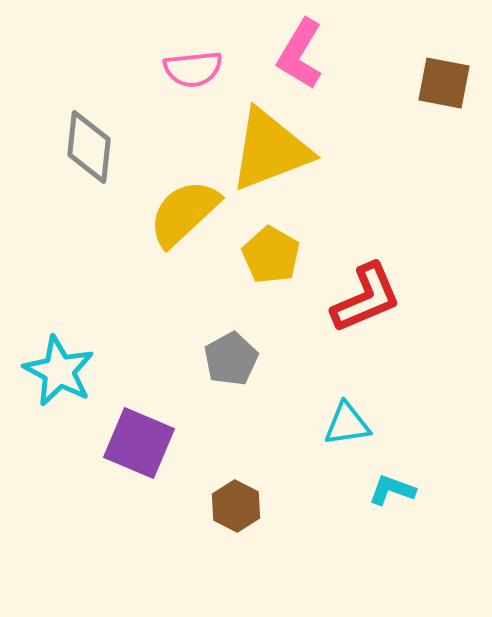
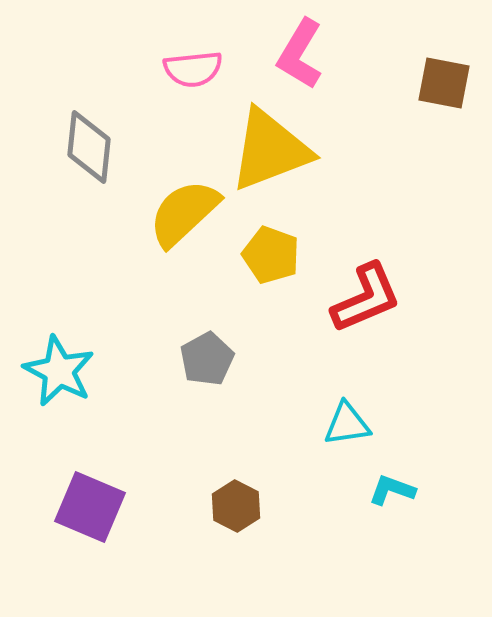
yellow pentagon: rotated 10 degrees counterclockwise
gray pentagon: moved 24 px left
purple square: moved 49 px left, 64 px down
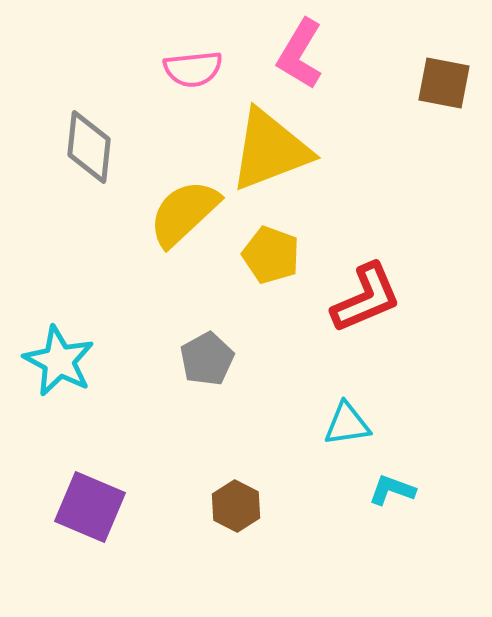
cyan star: moved 10 px up
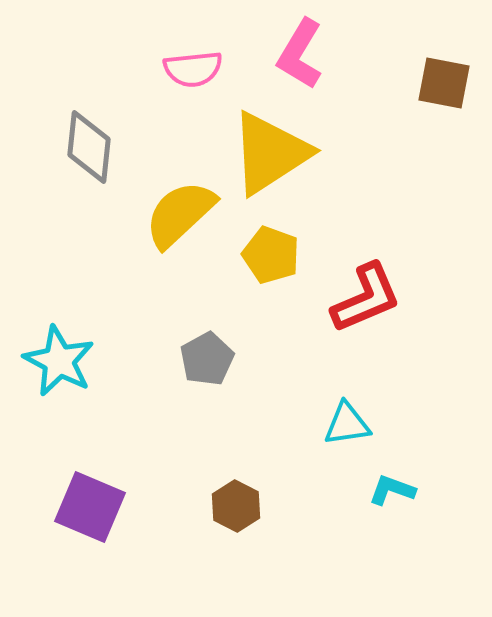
yellow triangle: moved 3 px down; rotated 12 degrees counterclockwise
yellow semicircle: moved 4 px left, 1 px down
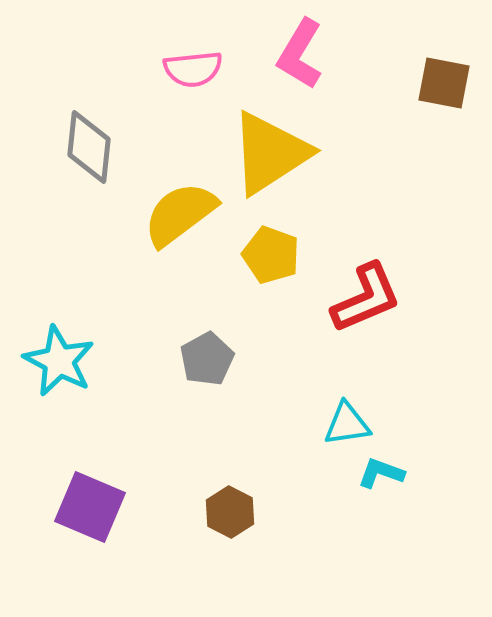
yellow semicircle: rotated 6 degrees clockwise
cyan L-shape: moved 11 px left, 17 px up
brown hexagon: moved 6 px left, 6 px down
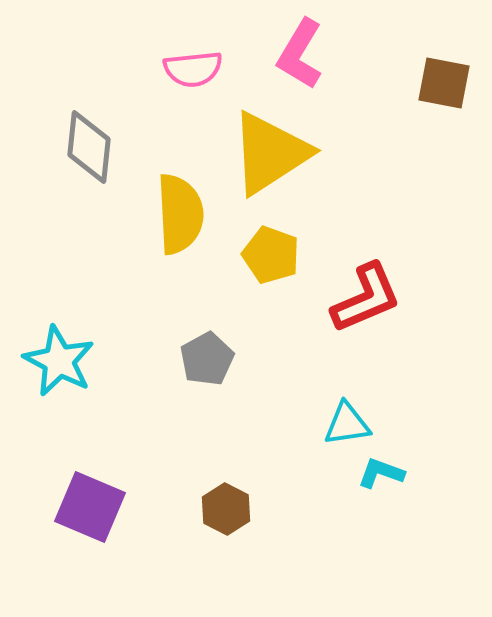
yellow semicircle: rotated 124 degrees clockwise
brown hexagon: moved 4 px left, 3 px up
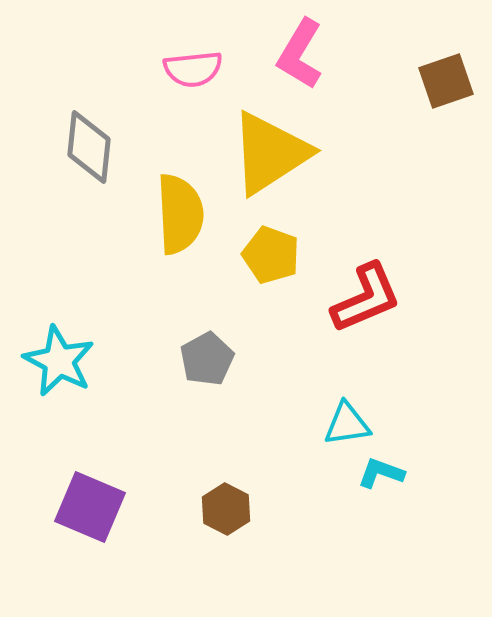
brown square: moved 2 px right, 2 px up; rotated 30 degrees counterclockwise
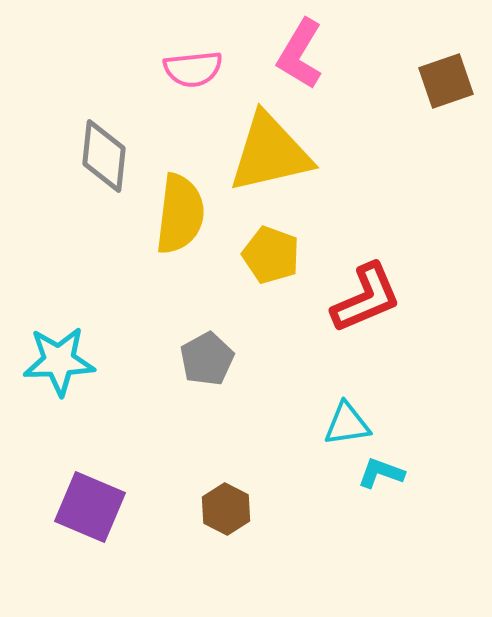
gray diamond: moved 15 px right, 9 px down
yellow triangle: rotated 20 degrees clockwise
yellow semicircle: rotated 10 degrees clockwise
cyan star: rotated 30 degrees counterclockwise
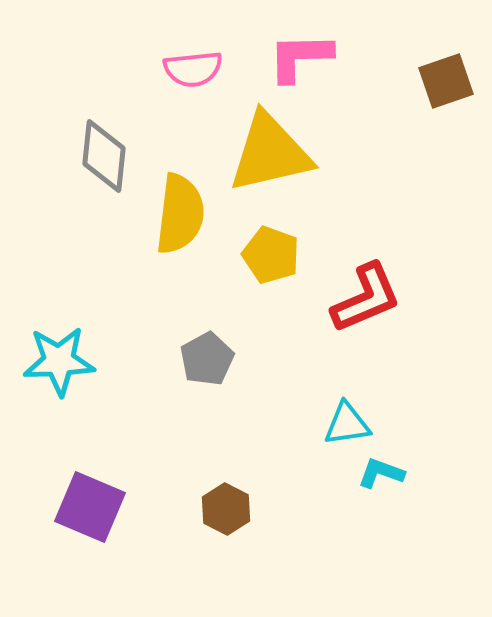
pink L-shape: moved 3 px down; rotated 58 degrees clockwise
